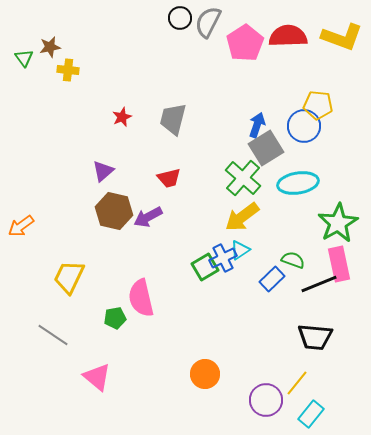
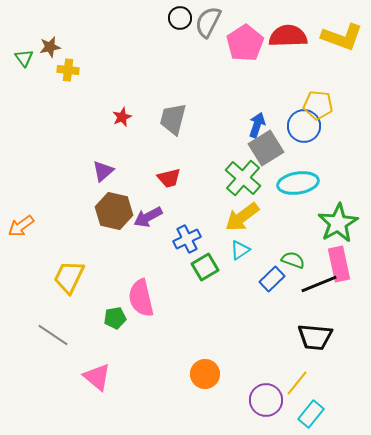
blue cross: moved 36 px left, 19 px up
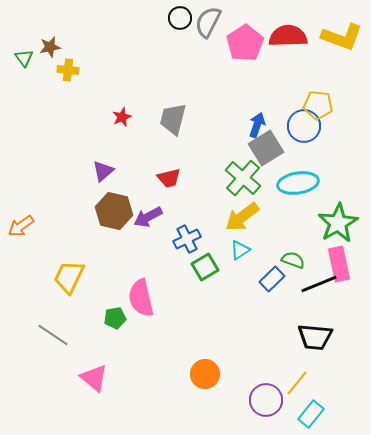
pink triangle: moved 3 px left, 1 px down
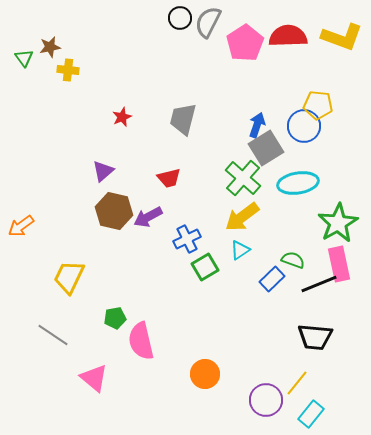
gray trapezoid: moved 10 px right
pink semicircle: moved 43 px down
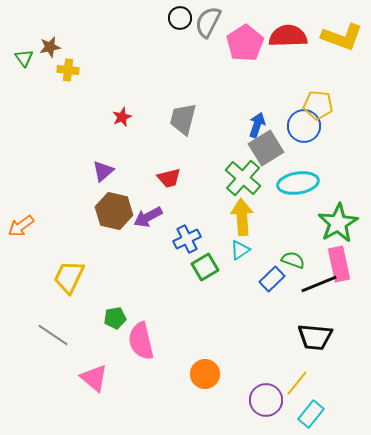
yellow arrow: rotated 123 degrees clockwise
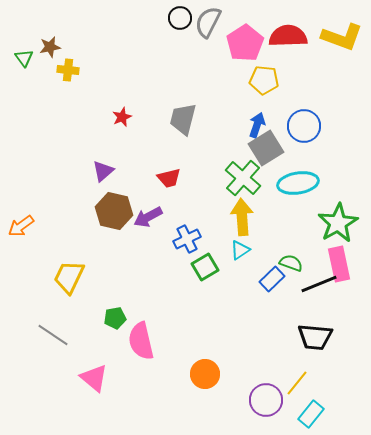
yellow pentagon: moved 54 px left, 25 px up
green semicircle: moved 2 px left, 3 px down
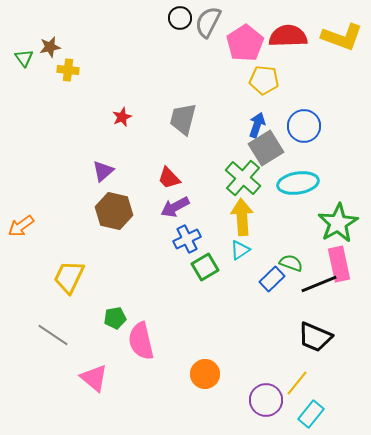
red trapezoid: rotated 60 degrees clockwise
purple arrow: moved 27 px right, 10 px up
black trapezoid: rotated 18 degrees clockwise
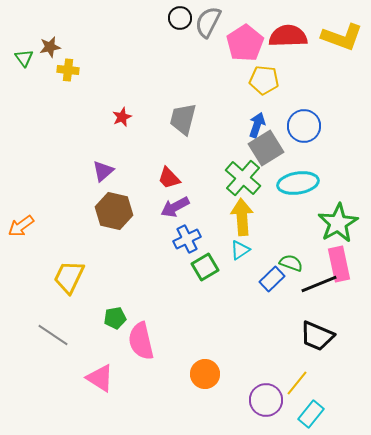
black trapezoid: moved 2 px right, 1 px up
pink triangle: moved 6 px right; rotated 8 degrees counterclockwise
